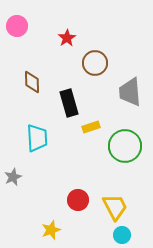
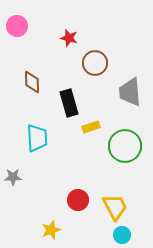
red star: moved 2 px right; rotated 24 degrees counterclockwise
gray star: rotated 24 degrees clockwise
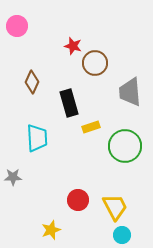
red star: moved 4 px right, 8 px down
brown diamond: rotated 25 degrees clockwise
